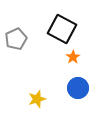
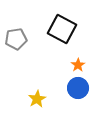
gray pentagon: rotated 15 degrees clockwise
orange star: moved 5 px right, 8 px down
yellow star: rotated 12 degrees counterclockwise
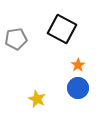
yellow star: rotated 18 degrees counterclockwise
